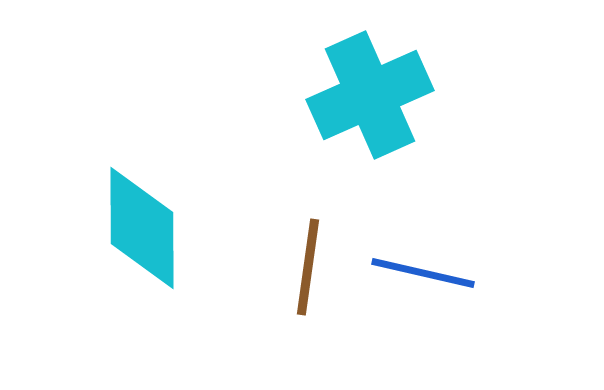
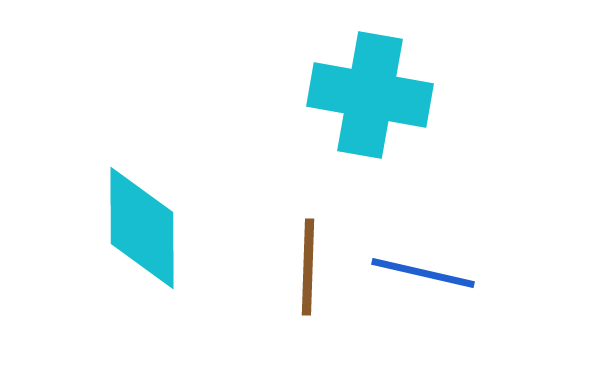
cyan cross: rotated 34 degrees clockwise
brown line: rotated 6 degrees counterclockwise
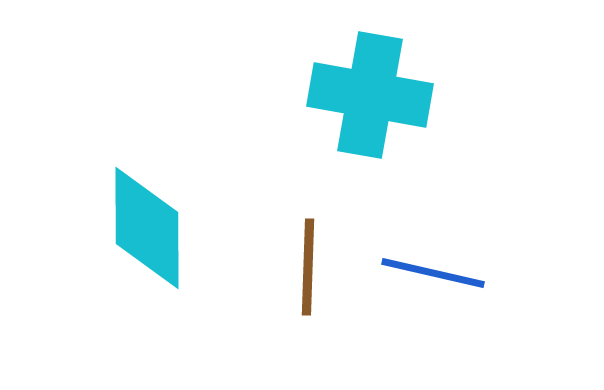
cyan diamond: moved 5 px right
blue line: moved 10 px right
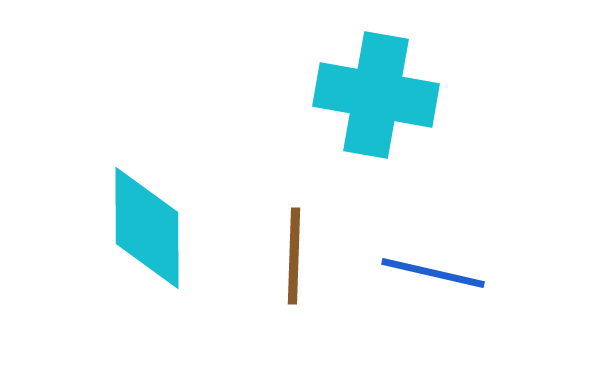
cyan cross: moved 6 px right
brown line: moved 14 px left, 11 px up
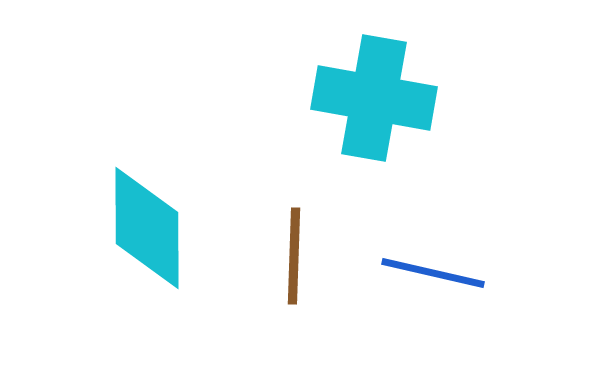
cyan cross: moved 2 px left, 3 px down
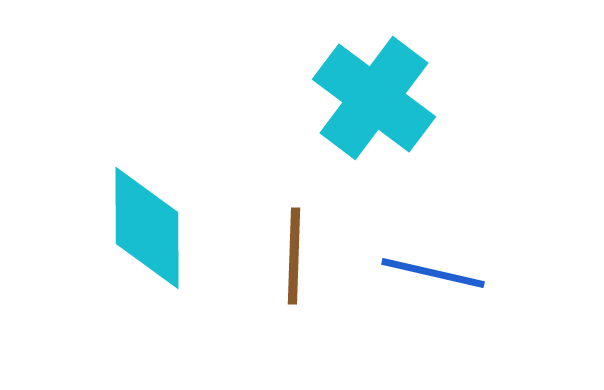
cyan cross: rotated 27 degrees clockwise
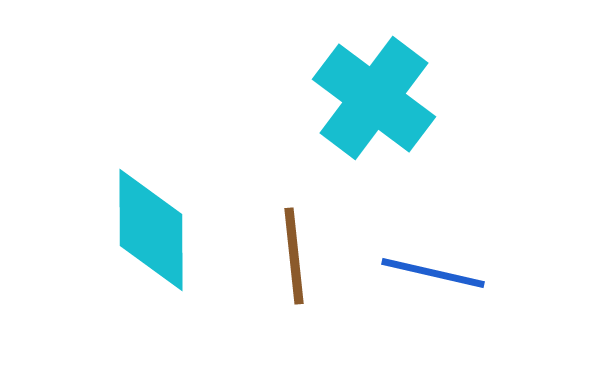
cyan diamond: moved 4 px right, 2 px down
brown line: rotated 8 degrees counterclockwise
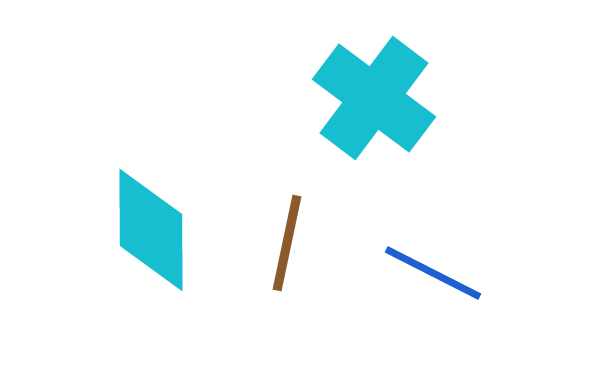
brown line: moved 7 px left, 13 px up; rotated 18 degrees clockwise
blue line: rotated 14 degrees clockwise
